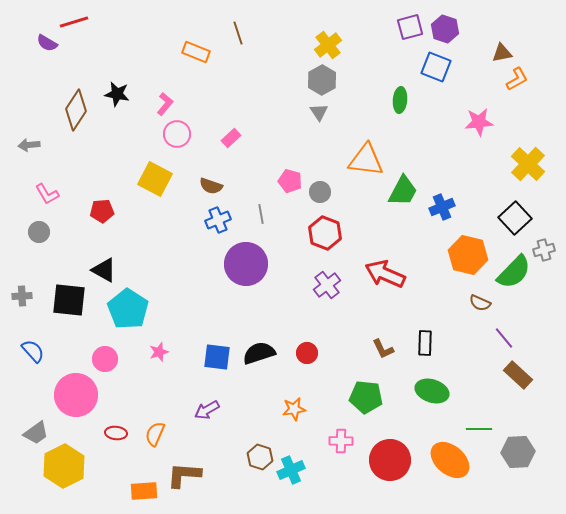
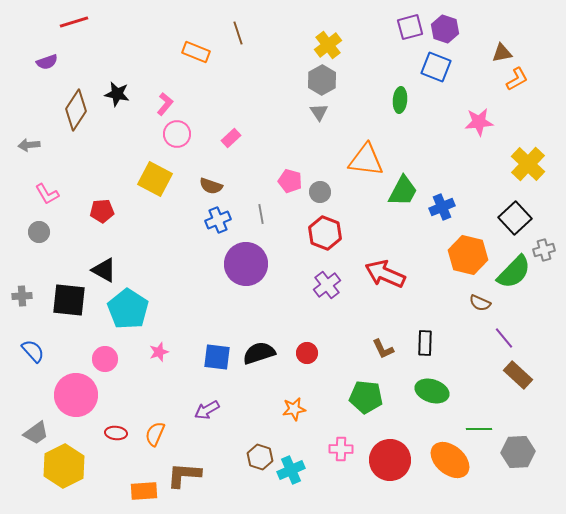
purple semicircle at (47, 43): moved 19 px down; rotated 50 degrees counterclockwise
pink cross at (341, 441): moved 8 px down
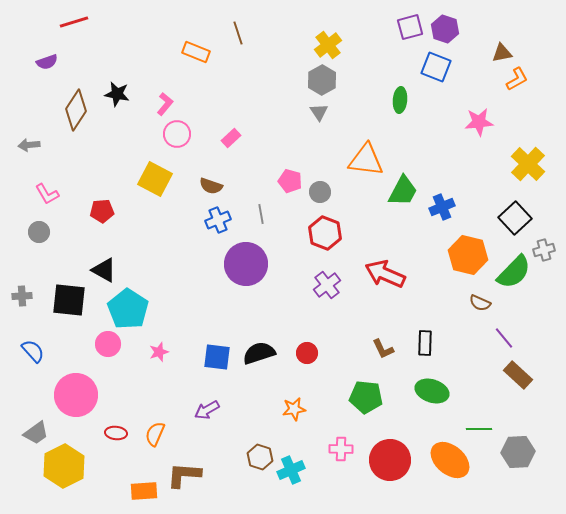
pink circle at (105, 359): moved 3 px right, 15 px up
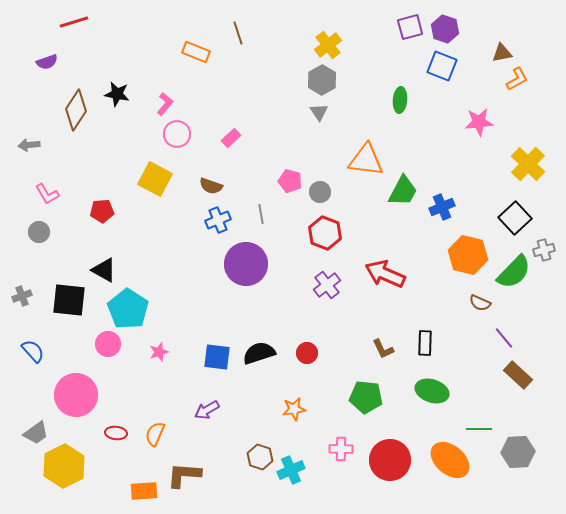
blue square at (436, 67): moved 6 px right, 1 px up
gray cross at (22, 296): rotated 18 degrees counterclockwise
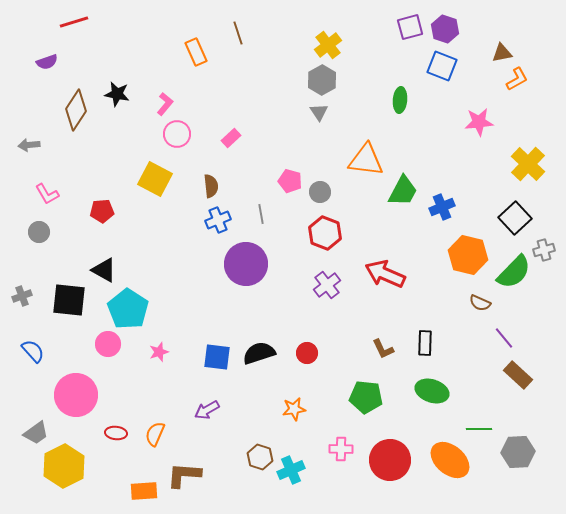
orange rectangle at (196, 52): rotated 44 degrees clockwise
brown semicircle at (211, 186): rotated 115 degrees counterclockwise
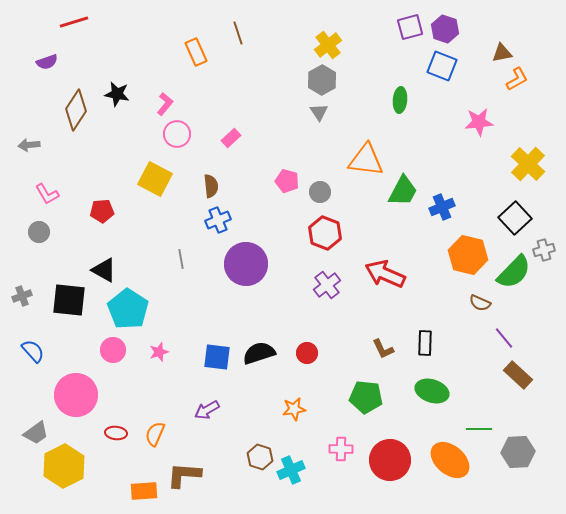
pink pentagon at (290, 181): moved 3 px left
gray line at (261, 214): moved 80 px left, 45 px down
pink circle at (108, 344): moved 5 px right, 6 px down
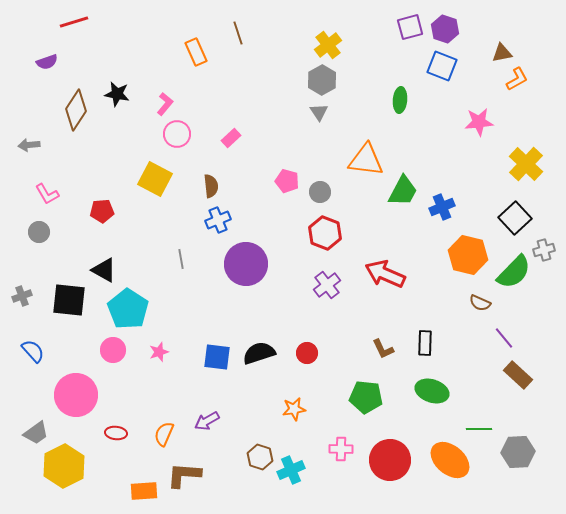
yellow cross at (528, 164): moved 2 px left
purple arrow at (207, 410): moved 11 px down
orange semicircle at (155, 434): moved 9 px right
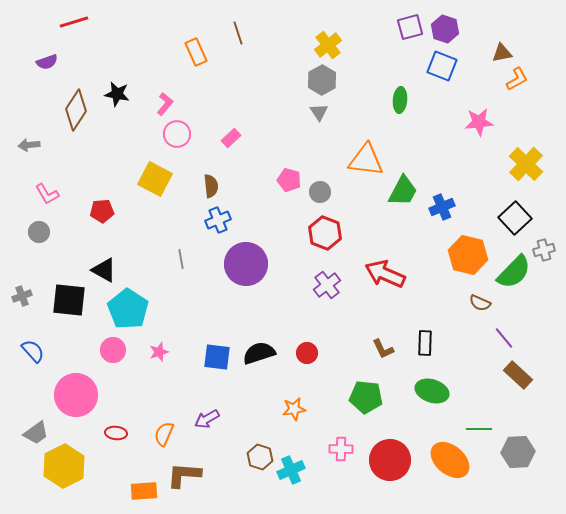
pink pentagon at (287, 181): moved 2 px right, 1 px up
purple arrow at (207, 421): moved 2 px up
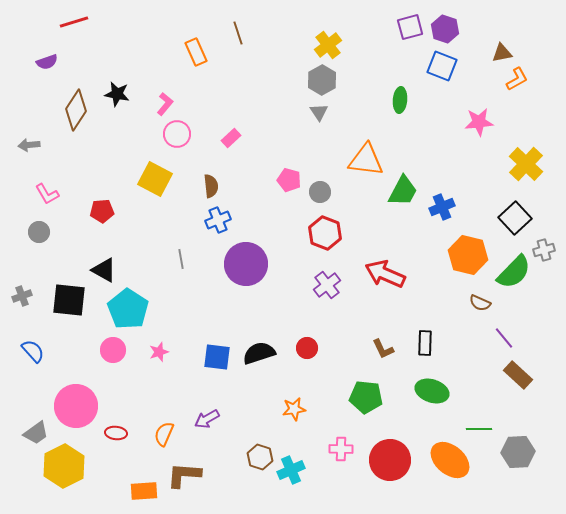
red circle at (307, 353): moved 5 px up
pink circle at (76, 395): moved 11 px down
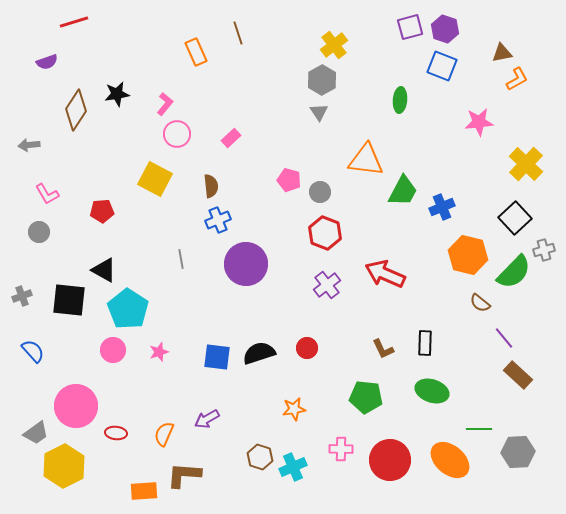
yellow cross at (328, 45): moved 6 px right
black star at (117, 94): rotated 20 degrees counterclockwise
brown semicircle at (480, 303): rotated 15 degrees clockwise
cyan cross at (291, 470): moved 2 px right, 3 px up
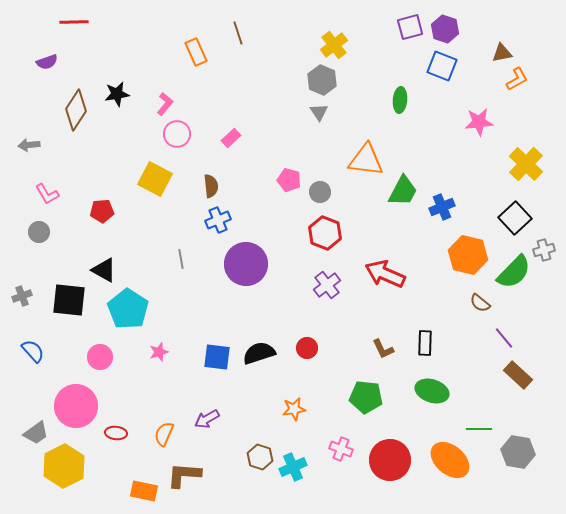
red line at (74, 22): rotated 16 degrees clockwise
gray hexagon at (322, 80): rotated 8 degrees counterclockwise
pink circle at (113, 350): moved 13 px left, 7 px down
pink cross at (341, 449): rotated 20 degrees clockwise
gray hexagon at (518, 452): rotated 12 degrees clockwise
orange rectangle at (144, 491): rotated 16 degrees clockwise
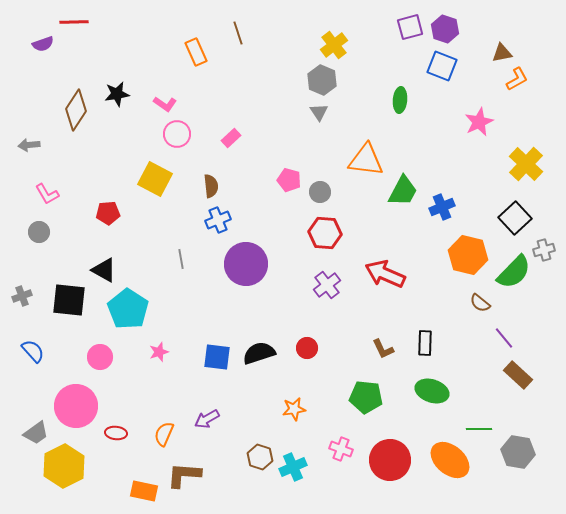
purple semicircle at (47, 62): moved 4 px left, 18 px up
pink L-shape at (165, 104): rotated 85 degrees clockwise
pink star at (479, 122): rotated 20 degrees counterclockwise
red pentagon at (102, 211): moved 6 px right, 2 px down
red hexagon at (325, 233): rotated 16 degrees counterclockwise
